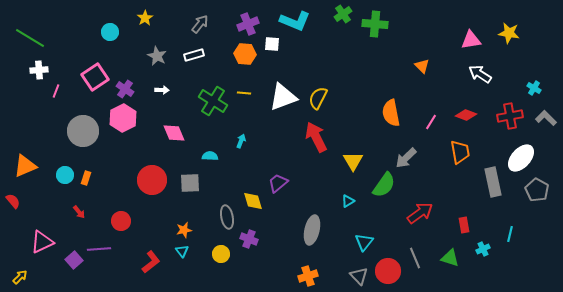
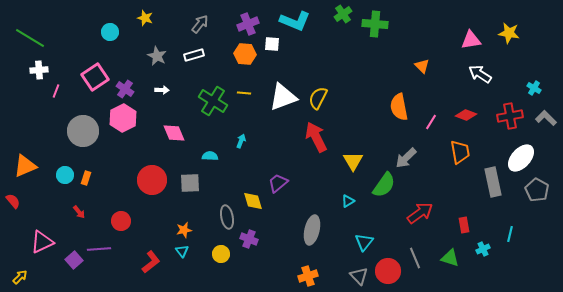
yellow star at (145, 18): rotated 21 degrees counterclockwise
orange semicircle at (391, 113): moved 8 px right, 6 px up
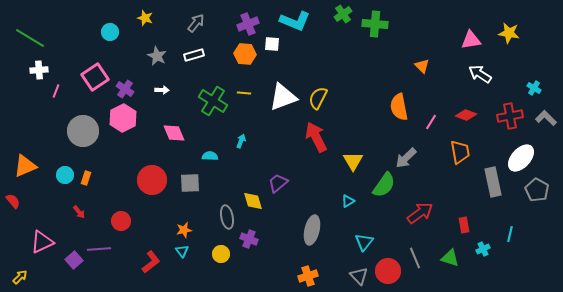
gray arrow at (200, 24): moved 4 px left, 1 px up
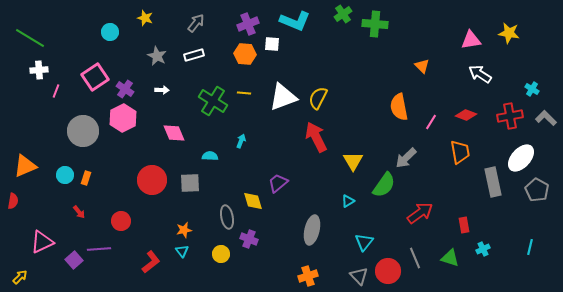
cyan cross at (534, 88): moved 2 px left, 1 px down
red semicircle at (13, 201): rotated 49 degrees clockwise
cyan line at (510, 234): moved 20 px right, 13 px down
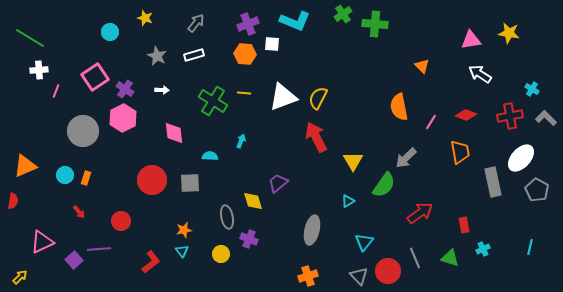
pink diamond at (174, 133): rotated 15 degrees clockwise
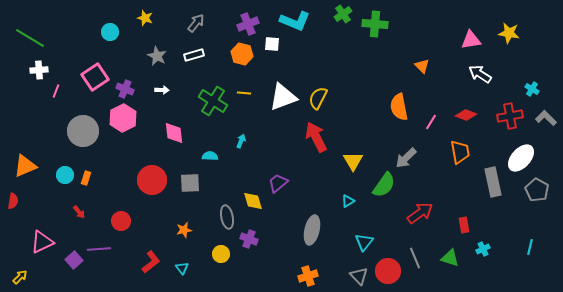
orange hexagon at (245, 54): moved 3 px left; rotated 10 degrees clockwise
purple cross at (125, 89): rotated 12 degrees counterclockwise
cyan triangle at (182, 251): moved 17 px down
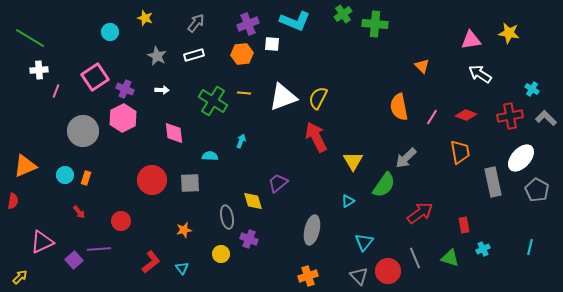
orange hexagon at (242, 54): rotated 20 degrees counterclockwise
pink line at (431, 122): moved 1 px right, 5 px up
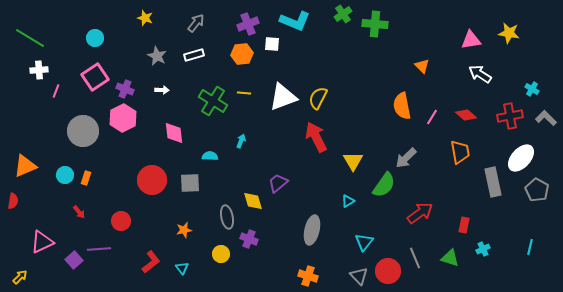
cyan circle at (110, 32): moved 15 px left, 6 px down
orange semicircle at (399, 107): moved 3 px right, 1 px up
red diamond at (466, 115): rotated 20 degrees clockwise
red rectangle at (464, 225): rotated 21 degrees clockwise
orange cross at (308, 276): rotated 36 degrees clockwise
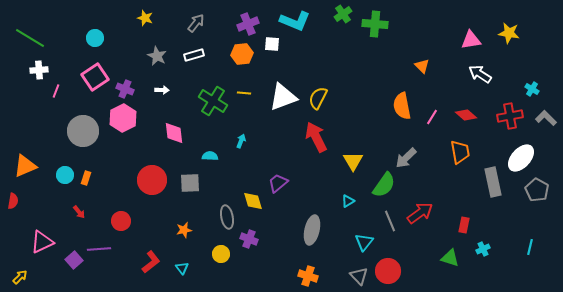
gray line at (415, 258): moved 25 px left, 37 px up
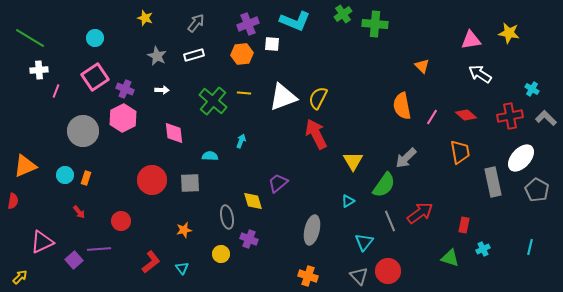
green cross at (213, 101): rotated 8 degrees clockwise
red arrow at (316, 137): moved 3 px up
